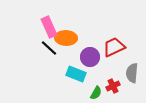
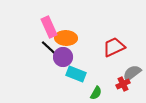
purple circle: moved 27 px left
gray semicircle: rotated 48 degrees clockwise
red cross: moved 10 px right, 2 px up
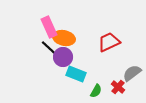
orange ellipse: moved 2 px left; rotated 10 degrees clockwise
red trapezoid: moved 5 px left, 5 px up
red cross: moved 5 px left, 3 px down; rotated 24 degrees counterclockwise
green semicircle: moved 2 px up
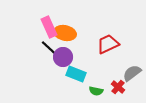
orange ellipse: moved 1 px right, 5 px up
red trapezoid: moved 1 px left, 2 px down
green semicircle: rotated 72 degrees clockwise
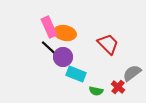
red trapezoid: rotated 70 degrees clockwise
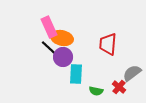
orange ellipse: moved 3 px left, 5 px down
red trapezoid: rotated 130 degrees counterclockwise
cyan rectangle: rotated 72 degrees clockwise
red cross: moved 1 px right
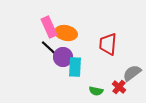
orange ellipse: moved 4 px right, 5 px up
cyan rectangle: moved 1 px left, 7 px up
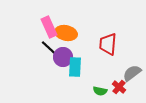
green semicircle: moved 4 px right
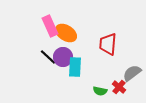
pink rectangle: moved 1 px right, 1 px up
orange ellipse: rotated 20 degrees clockwise
black line: moved 1 px left, 9 px down
